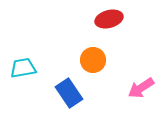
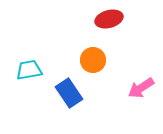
cyan trapezoid: moved 6 px right, 2 px down
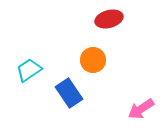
cyan trapezoid: rotated 24 degrees counterclockwise
pink arrow: moved 21 px down
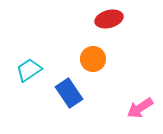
orange circle: moved 1 px up
pink arrow: moved 1 px left, 1 px up
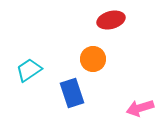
red ellipse: moved 2 px right, 1 px down
blue rectangle: moved 3 px right; rotated 16 degrees clockwise
pink arrow: rotated 16 degrees clockwise
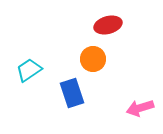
red ellipse: moved 3 px left, 5 px down
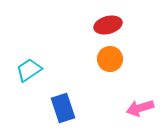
orange circle: moved 17 px right
blue rectangle: moved 9 px left, 15 px down
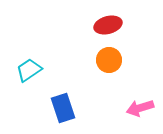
orange circle: moved 1 px left, 1 px down
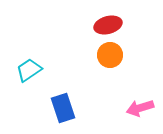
orange circle: moved 1 px right, 5 px up
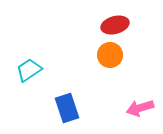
red ellipse: moved 7 px right
blue rectangle: moved 4 px right
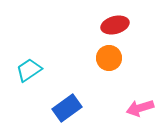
orange circle: moved 1 px left, 3 px down
blue rectangle: rotated 72 degrees clockwise
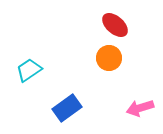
red ellipse: rotated 56 degrees clockwise
